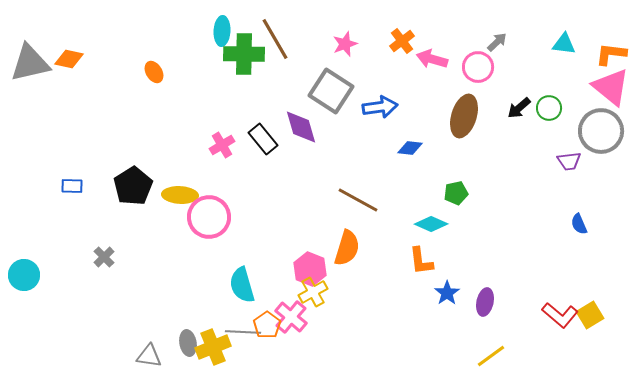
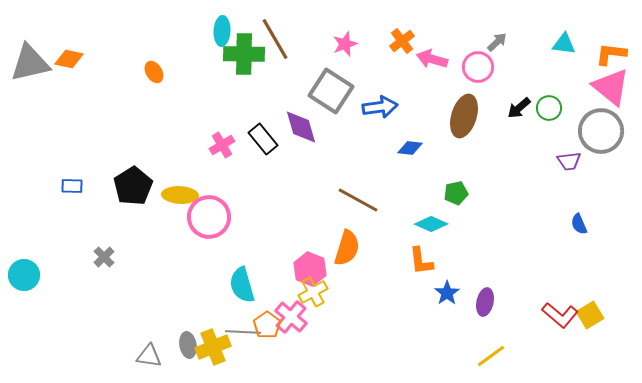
gray ellipse at (188, 343): moved 2 px down
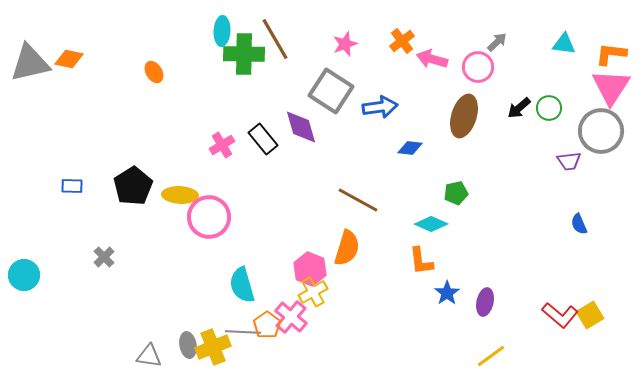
pink triangle at (611, 87): rotated 24 degrees clockwise
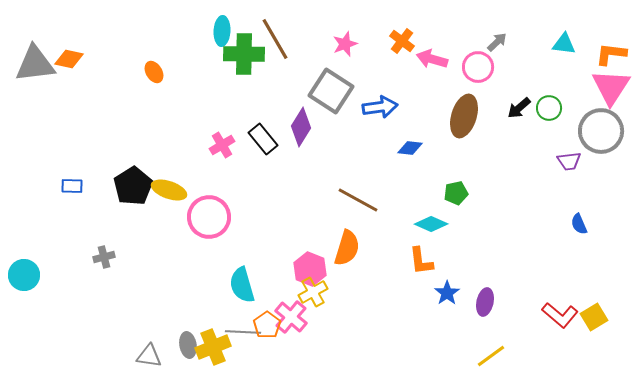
orange cross at (402, 41): rotated 15 degrees counterclockwise
gray triangle at (30, 63): moved 5 px right, 1 px down; rotated 6 degrees clockwise
purple diamond at (301, 127): rotated 48 degrees clockwise
yellow ellipse at (180, 195): moved 11 px left, 5 px up; rotated 16 degrees clockwise
gray cross at (104, 257): rotated 30 degrees clockwise
yellow square at (590, 315): moved 4 px right, 2 px down
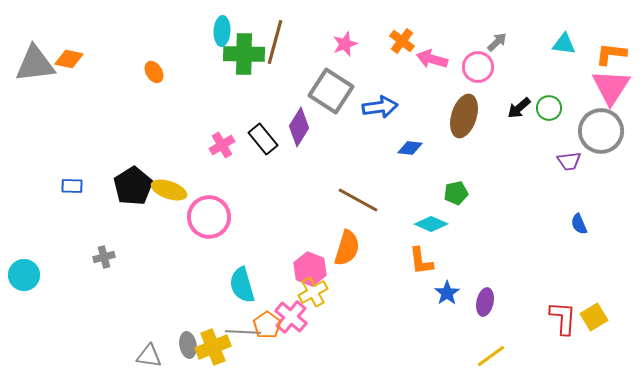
brown line at (275, 39): moved 3 px down; rotated 45 degrees clockwise
purple diamond at (301, 127): moved 2 px left
red L-shape at (560, 315): moved 3 px right, 3 px down; rotated 126 degrees counterclockwise
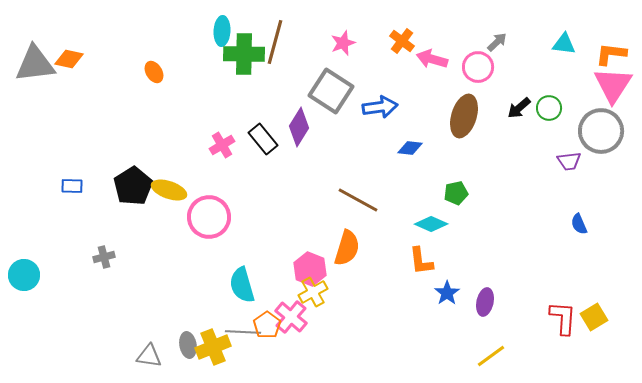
pink star at (345, 44): moved 2 px left, 1 px up
pink triangle at (611, 87): moved 2 px right, 2 px up
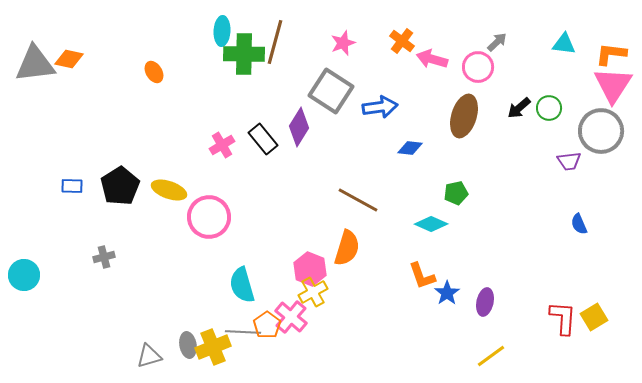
black pentagon at (133, 186): moved 13 px left
orange L-shape at (421, 261): moved 1 px right, 15 px down; rotated 12 degrees counterclockwise
gray triangle at (149, 356): rotated 24 degrees counterclockwise
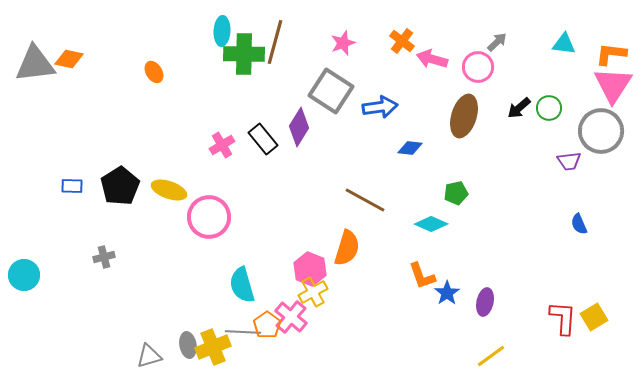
brown line at (358, 200): moved 7 px right
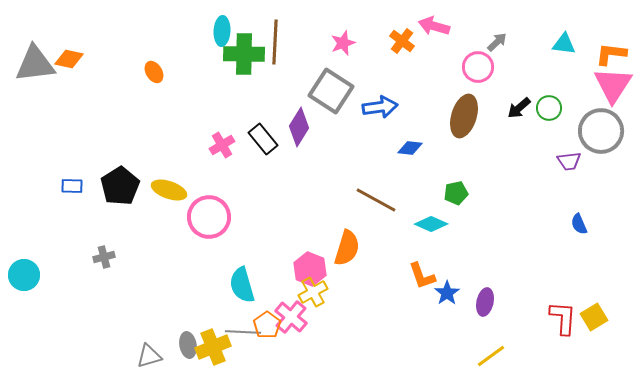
brown line at (275, 42): rotated 12 degrees counterclockwise
pink arrow at (432, 59): moved 2 px right, 33 px up
brown line at (365, 200): moved 11 px right
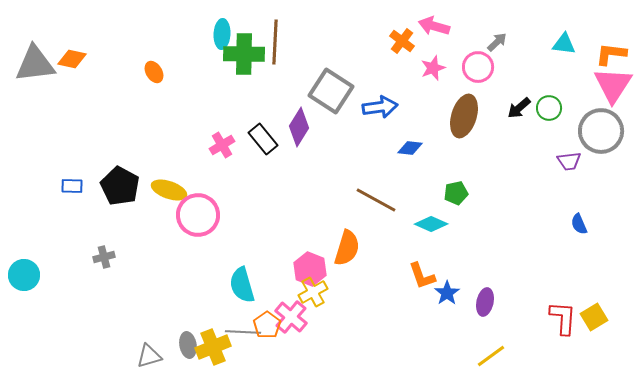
cyan ellipse at (222, 31): moved 3 px down
pink star at (343, 43): moved 90 px right, 25 px down
orange diamond at (69, 59): moved 3 px right
black pentagon at (120, 186): rotated 12 degrees counterclockwise
pink circle at (209, 217): moved 11 px left, 2 px up
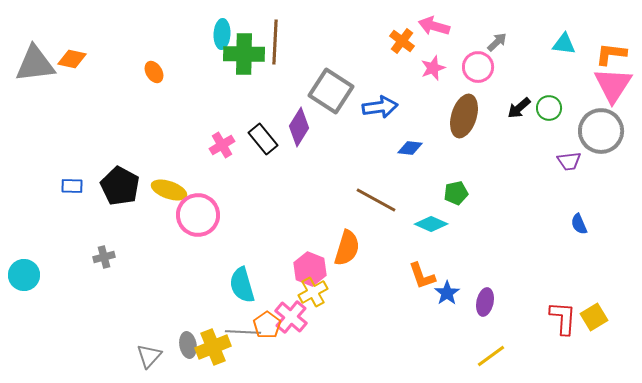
gray triangle at (149, 356): rotated 32 degrees counterclockwise
